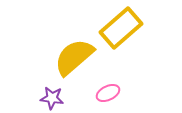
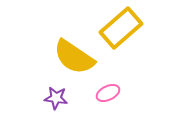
yellow semicircle: rotated 105 degrees counterclockwise
purple star: moved 4 px right
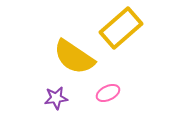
purple star: rotated 15 degrees counterclockwise
